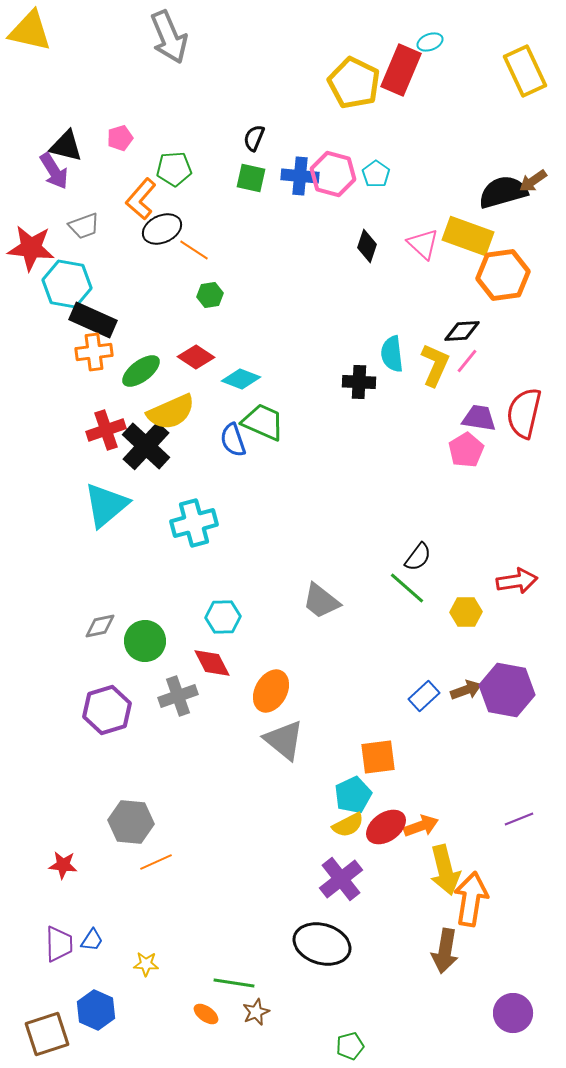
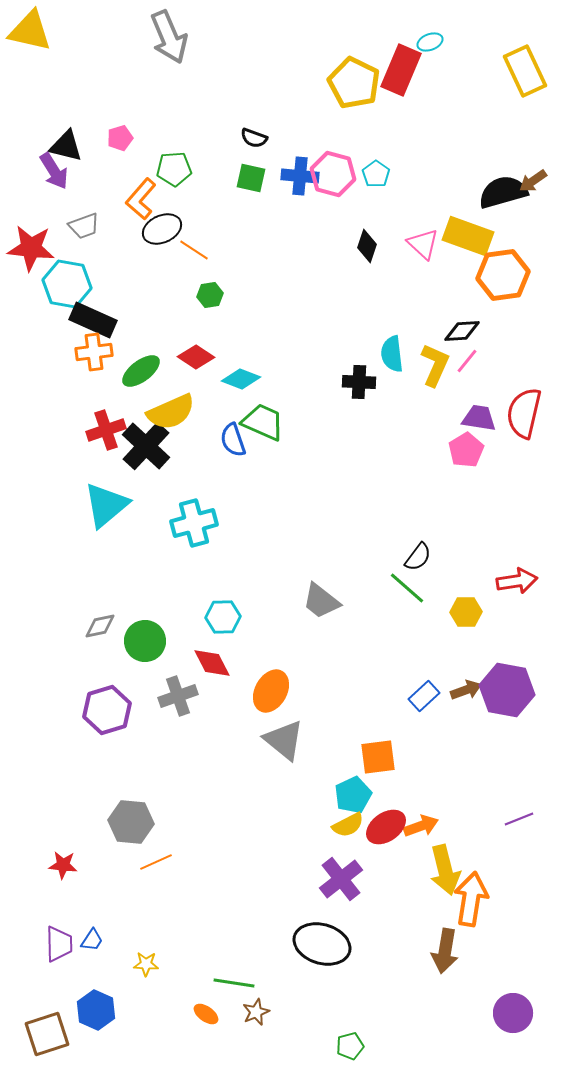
black semicircle at (254, 138): rotated 92 degrees counterclockwise
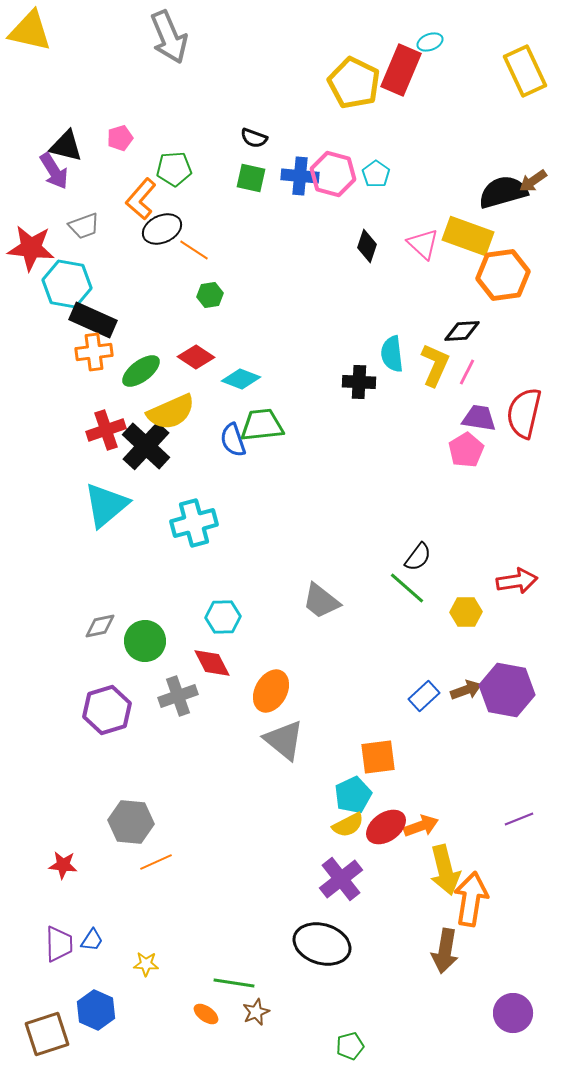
pink line at (467, 361): moved 11 px down; rotated 12 degrees counterclockwise
green trapezoid at (263, 422): moved 1 px left, 3 px down; rotated 30 degrees counterclockwise
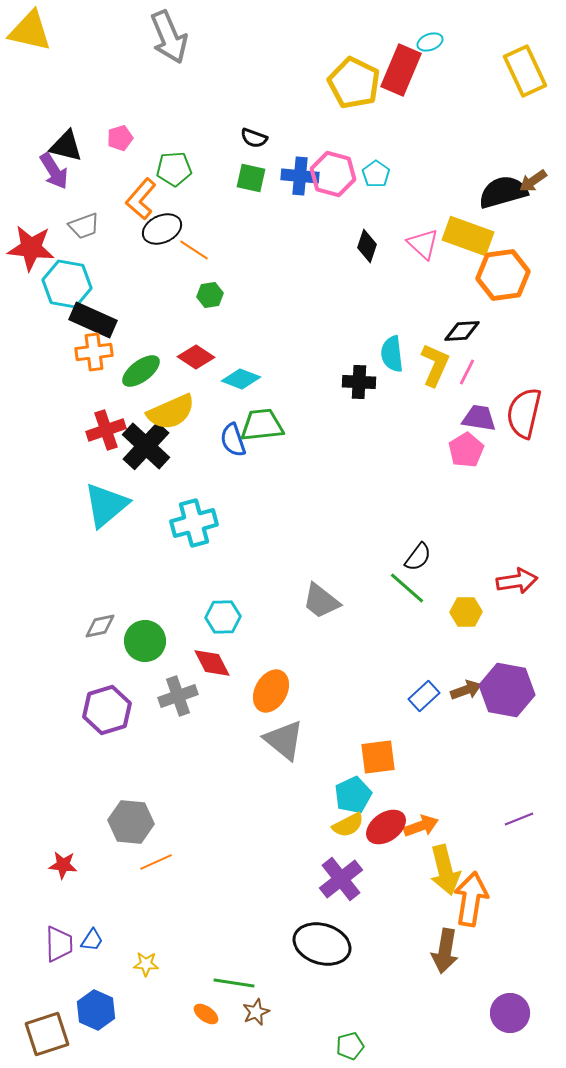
purple circle at (513, 1013): moved 3 px left
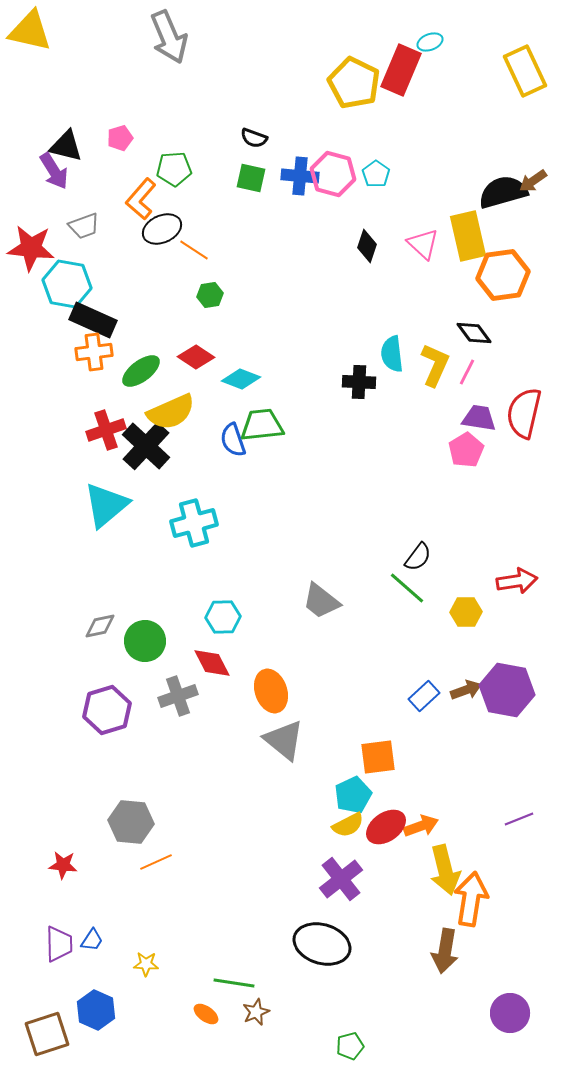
yellow rectangle at (468, 236): rotated 57 degrees clockwise
black diamond at (462, 331): moved 12 px right, 2 px down; rotated 57 degrees clockwise
orange ellipse at (271, 691): rotated 48 degrees counterclockwise
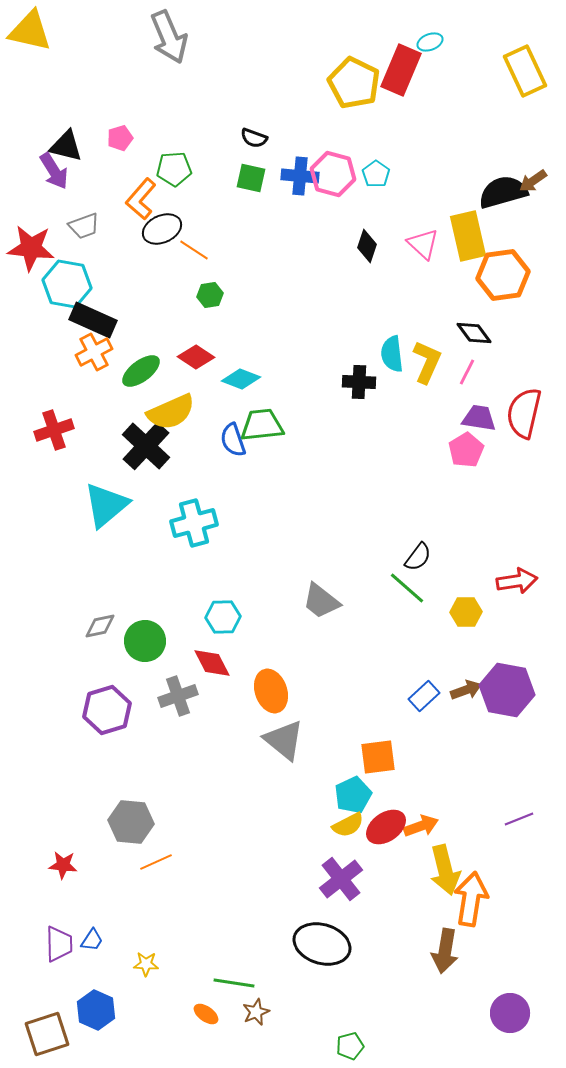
orange cross at (94, 352): rotated 21 degrees counterclockwise
yellow L-shape at (435, 365): moved 8 px left, 3 px up
red cross at (106, 430): moved 52 px left
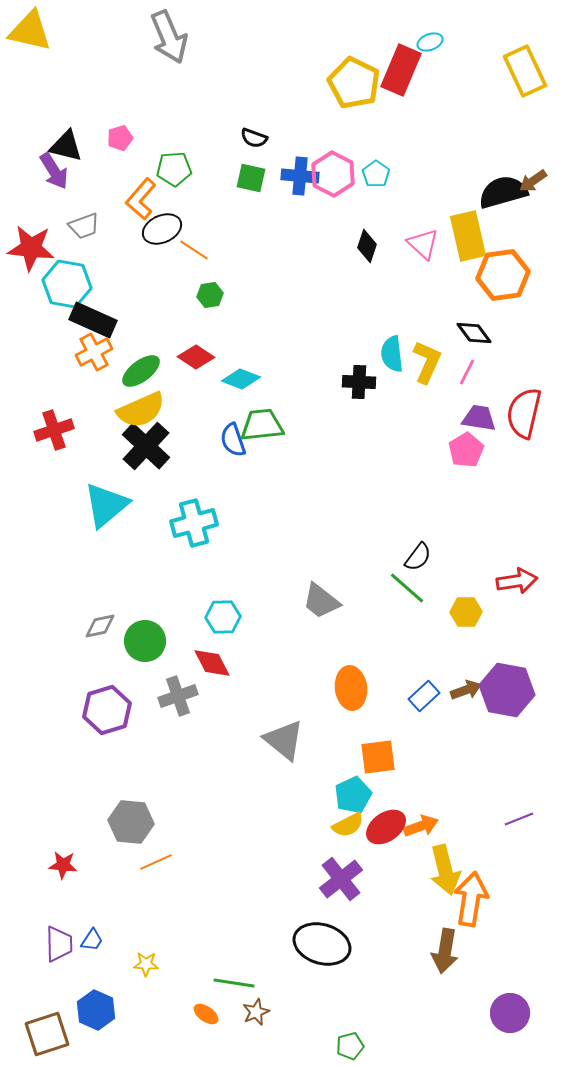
pink hexagon at (333, 174): rotated 12 degrees clockwise
yellow semicircle at (171, 412): moved 30 px left, 2 px up
orange ellipse at (271, 691): moved 80 px right, 3 px up; rotated 12 degrees clockwise
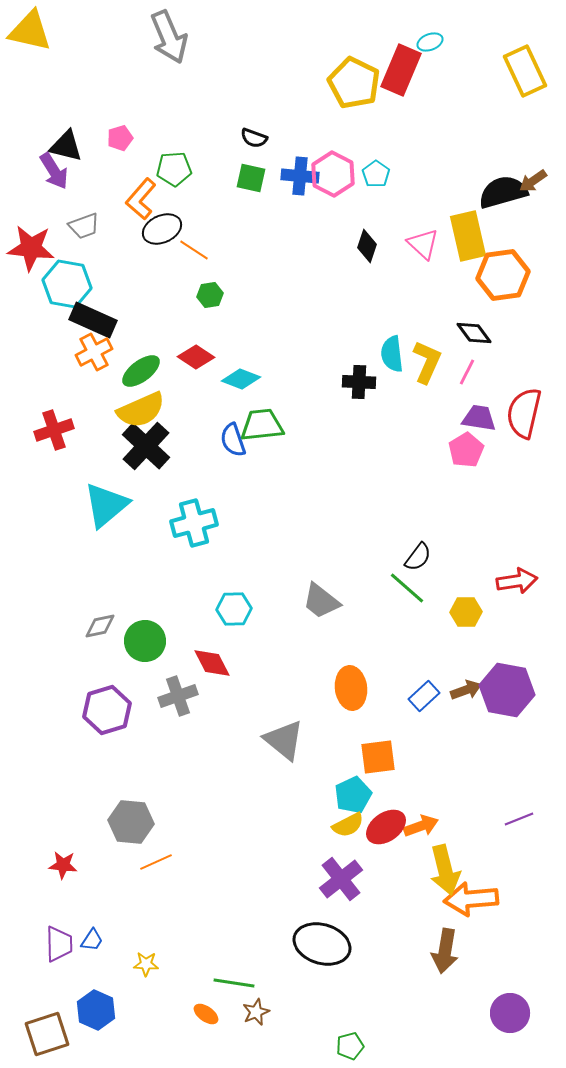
cyan hexagon at (223, 617): moved 11 px right, 8 px up
orange arrow at (471, 899): rotated 104 degrees counterclockwise
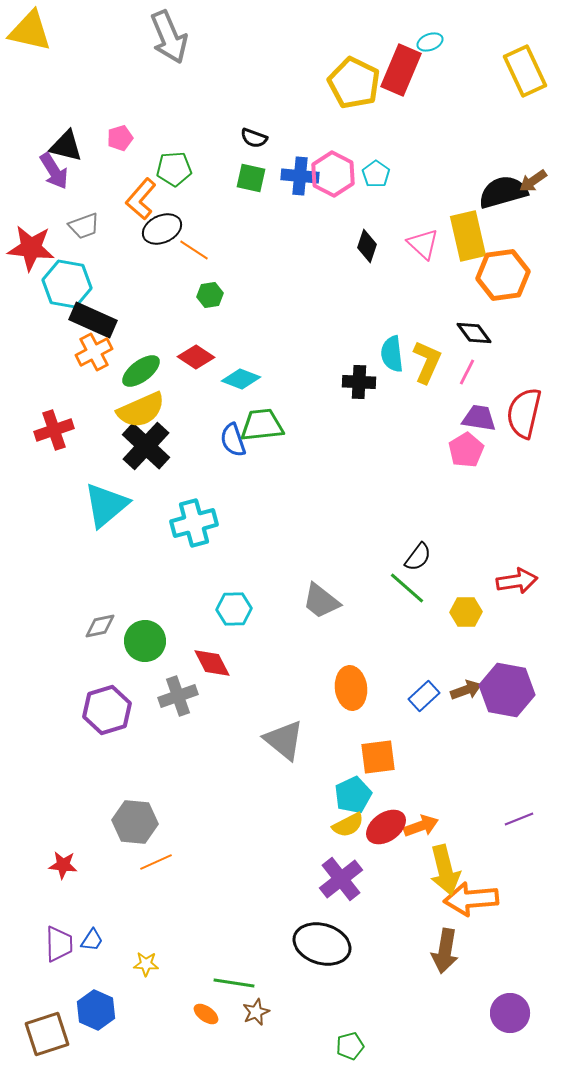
gray hexagon at (131, 822): moved 4 px right
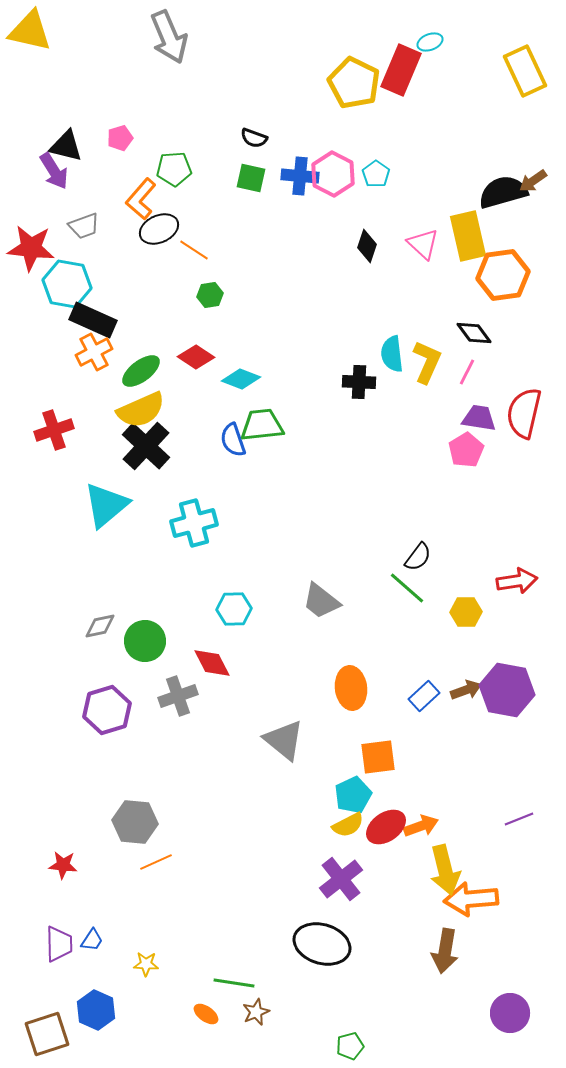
black ellipse at (162, 229): moved 3 px left
